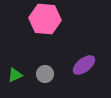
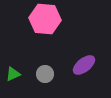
green triangle: moved 2 px left, 1 px up
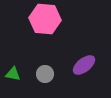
green triangle: rotated 35 degrees clockwise
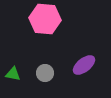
gray circle: moved 1 px up
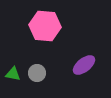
pink hexagon: moved 7 px down
gray circle: moved 8 px left
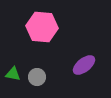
pink hexagon: moved 3 px left, 1 px down
gray circle: moved 4 px down
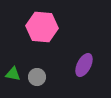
purple ellipse: rotated 25 degrees counterclockwise
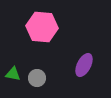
gray circle: moved 1 px down
